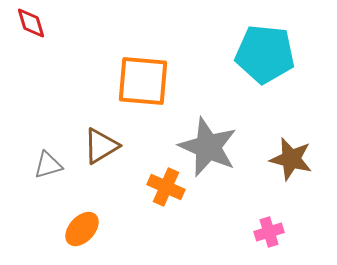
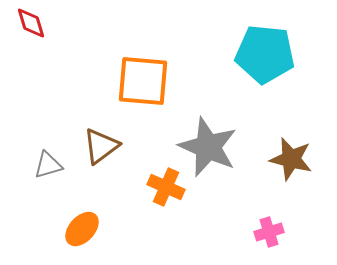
brown triangle: rotated 6 degrees counterclockwise
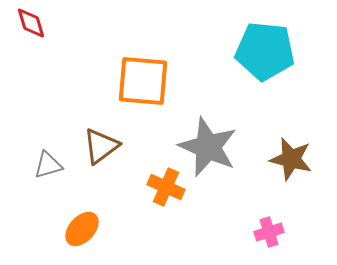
cyan pentagon: moved 3 px up
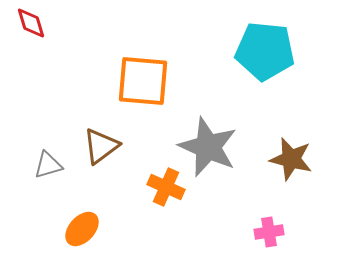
pink cross: rotated 8 degrees clockwise
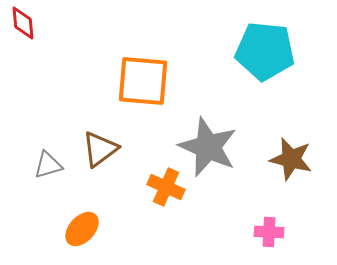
red diamond: moved 8 px left; rotated 12 degrees clockwise
brown triangle: moved 1 px left, 3 px down
pink cross: rotated 12 degrees clockwise
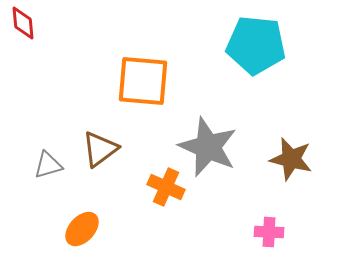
cyan pentagon: moved 9 px left, 6 px up
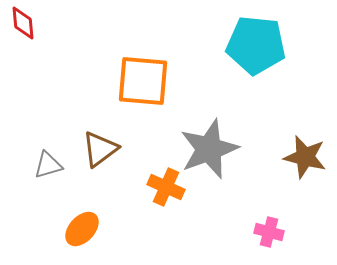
gray star: moved 1 px right, 2 px down; rotated 28 degrees clockwise
brown star: moved 14 px right, 2 px up
pink cross: rotated 12 degrees clockwise
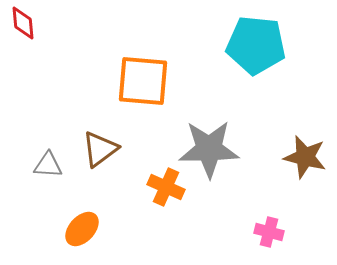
gray star: rotated 20 degrees clockwise
gray triangle: rotated 20 degrees clockwise
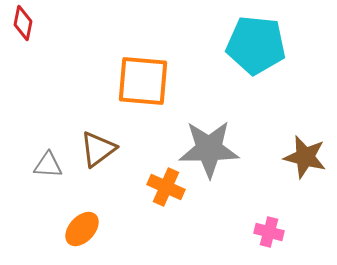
red diamond: rotated 16 degrees clockwise
brown triangle: moved 2 px left
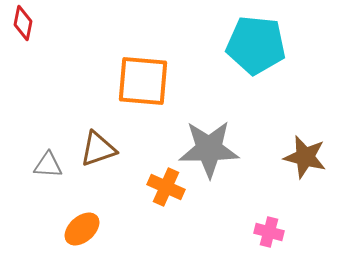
brown triangle: rotated 18 degrees clockwise
orange ellipse: rotated 6 degrees clockwise
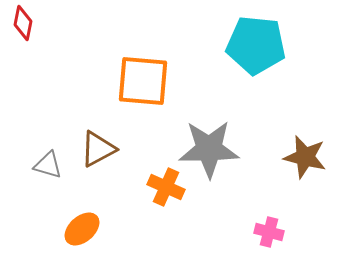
brown triangle: rotated 9 degrees counterclockwise
gray triangle: rotated 12 degrees clockwise
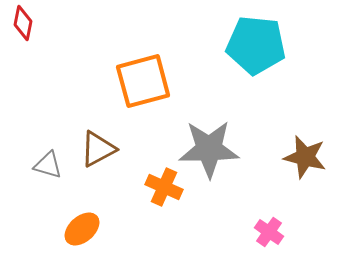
orange square: rotated 20 degrees counterclockwise
orange cross: moved 2 px left
pink cross: rotated 20 degrees clockwise
